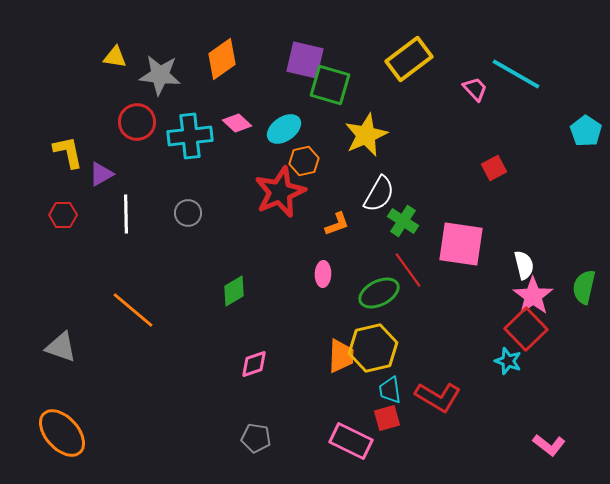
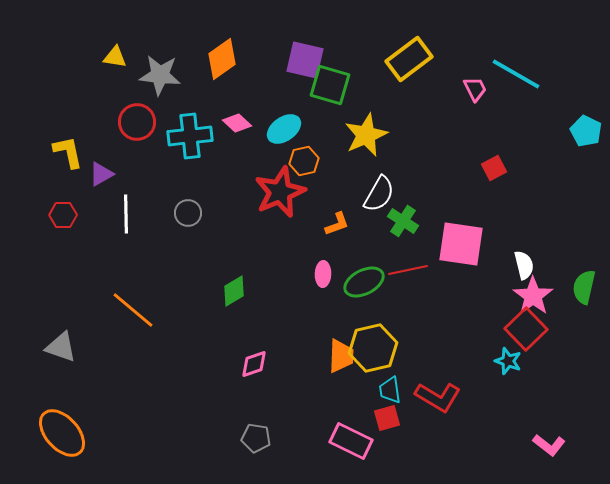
pink trapezoid at (475, 89): rotated 16 degrees clockwise
cyan pentagon at (586, 131): rotated 8 degrees counterclockwise
red line at (408, 270): rotated 66 degrees counterclockwise
green ellipse at (379, 293): moved 15 px left, 11 px up
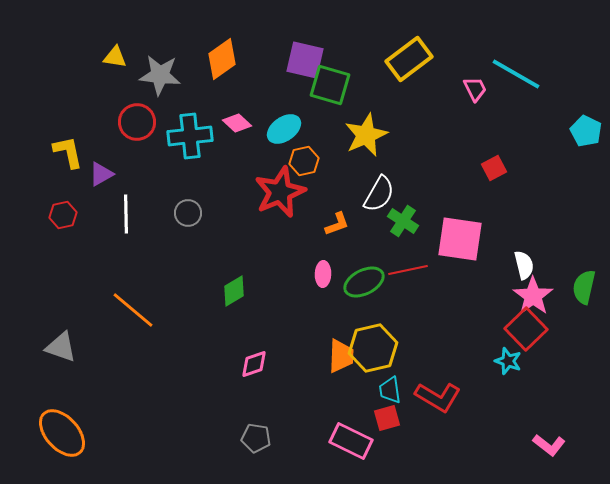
red hexagon at (63, 215): rotated 12 degrees counterclockwise
pink square at (461, 244): moved 1 px left, 5 px up
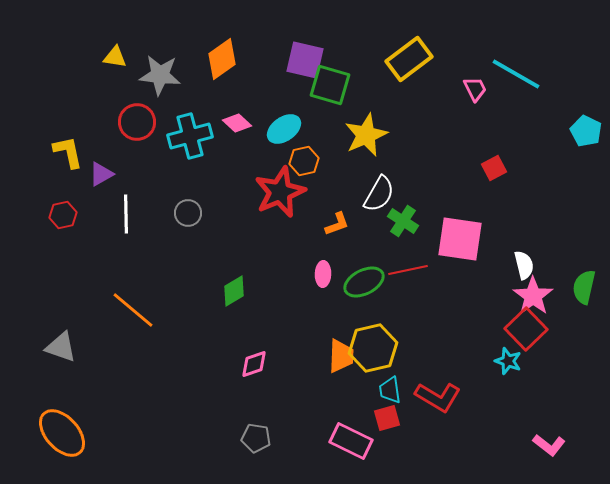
cyan cross at (190, 136): rotated 9 degrees counterclockwise
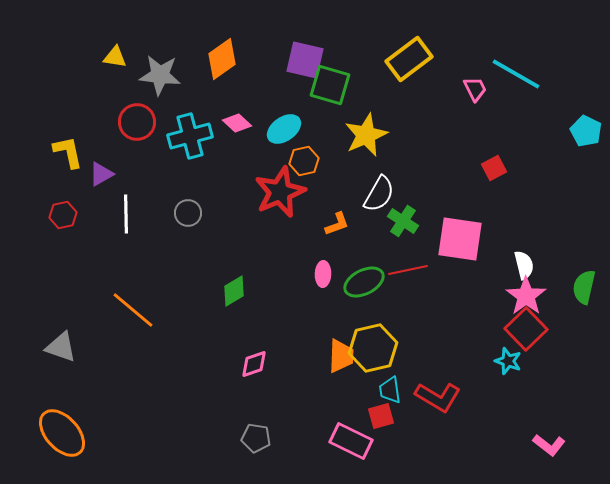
pink star at (533, 296): moved 7 px left
red square at (387, 418): moved 6 px left, 2 px up
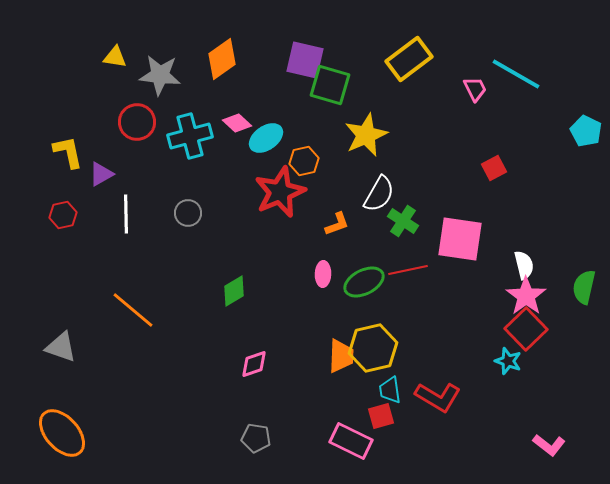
cyan ellipse at (284, 129): moved 18 px left, 9 px down
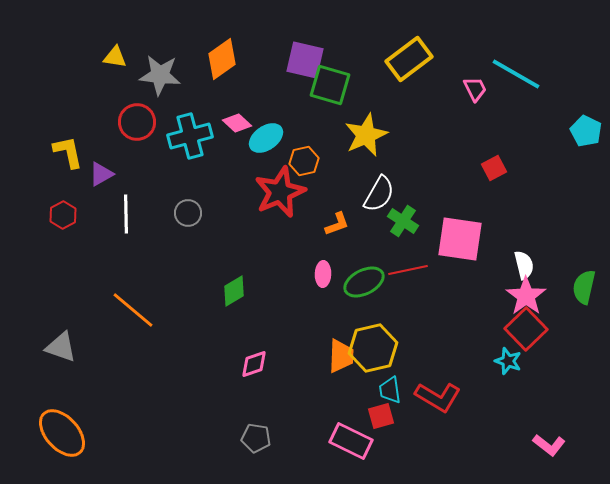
red hexagon at (63, 215): rotated 16 degrees counterclockwise
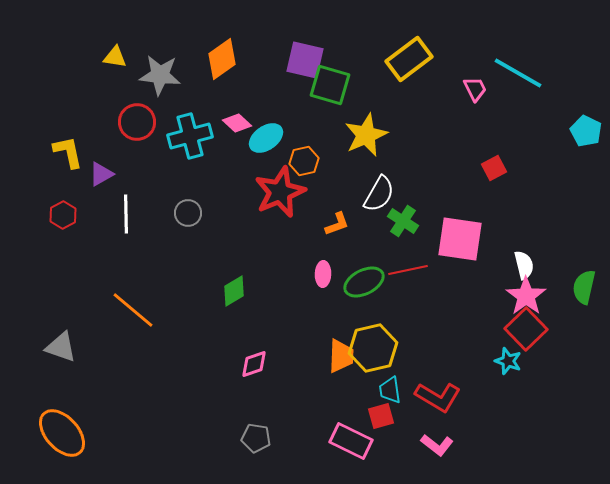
cyan line at (516, 74): moved 2 px right, 1 px up
pink L-shape at (549, 445): moved 112 px left
